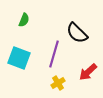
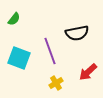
green semicircle: moved 10 px left, 1 px up; rotated 16 degrees clockwise
black semicircle: rotated 55 degrees counterclockwise
purple line: moved 4 px left, 3 px up; rotated 36 degrees counterclockwise
yellow cross: moved 2 px left
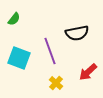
yellow cross: rotated 16 degrees counterclockwise
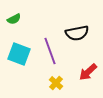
green semicircle: rotated 24 degrees clockwise
cyan square: moved 4 px up
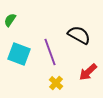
green semicircle: moved 4 px left, 1 px down; rotated 152 degrees clockwise
black semicircle: moved 2 px right, 2 px down; rotated 140 degrees counterclockwise
purple line: moved 1 px down
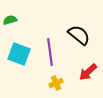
green semicircle: rotated 40 degrees clockwise
black semicircle: rotated 10 degrees clockwise
purple line: rotated 12 degrees clockwise
yellow cross: rotated 24 degrees clockwise
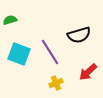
black semicircle: rotated 125 degrees clockwise
purple line: rotated 24 degrees counterclockwise
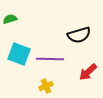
green semicircle: moved 1 px up
purple line: moved 7 px down; rotated 56 degrees counterclockwise
yellow cross: moved 10 px left, 3 px down
